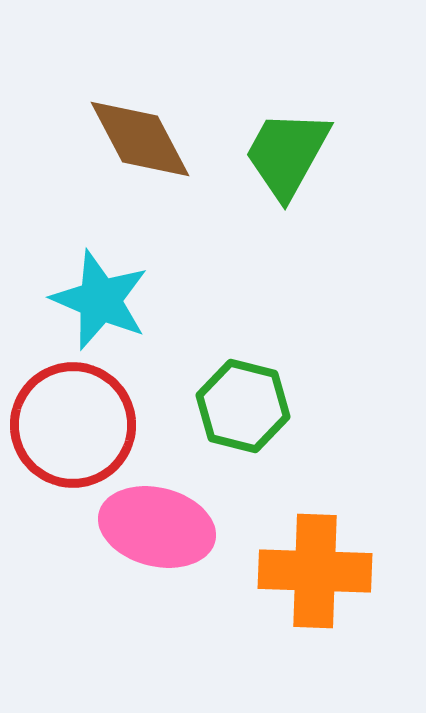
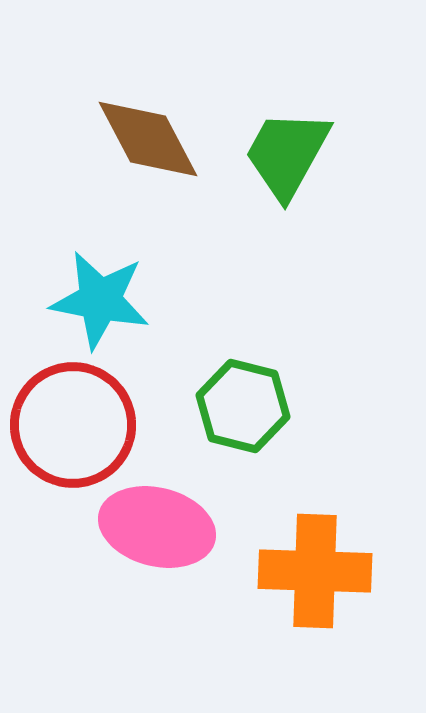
brown diamond: moved 8 px right
cyan star: rotated 12 degrees counterclockwise
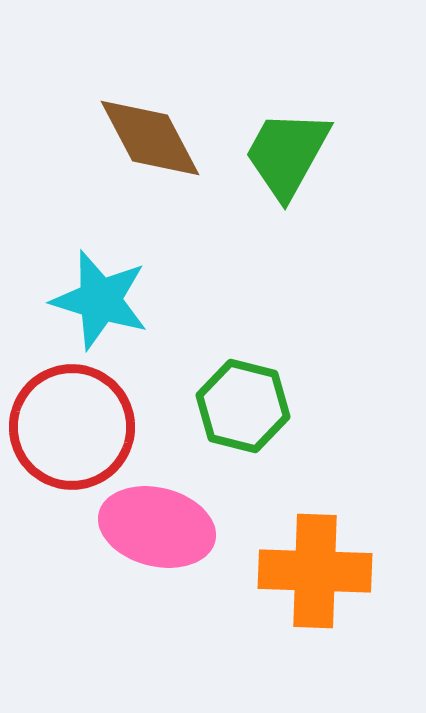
brown diamond: moved 2 px right, 1 px up
cyan star: rotated 6 degrees clockwise
red circle: moved 1 px left, 2 px down
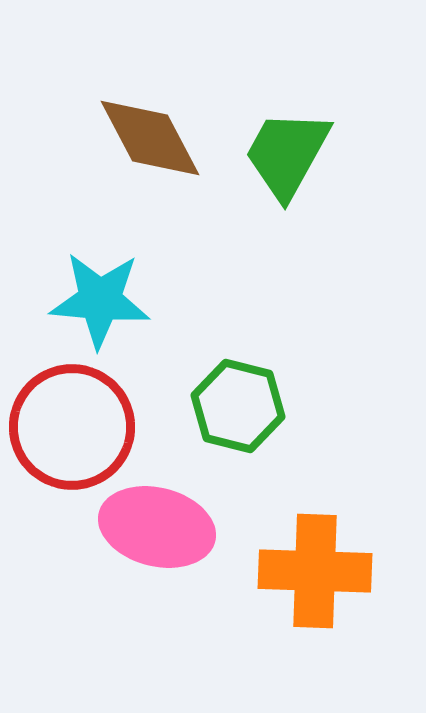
cyan star: rotated 12 degrees counterclockwise
green hexagon: moved 5 px left
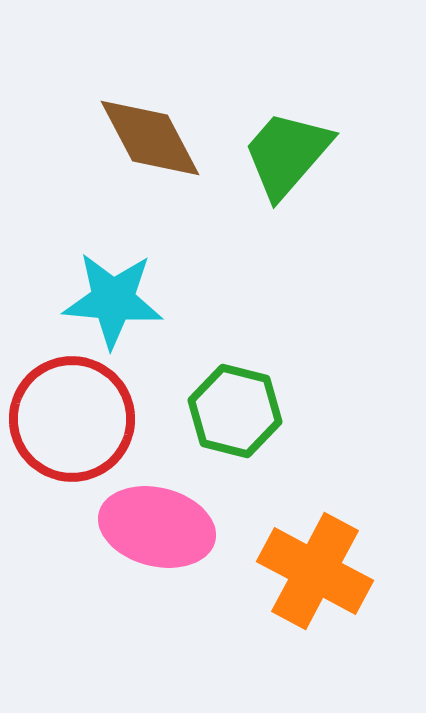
green trapezoid: rotated 12 degrees clockwise
cyan star: moved 13 px right
green hexagon: moved 3 px left, 5 px down
red circle: moved 8 px up
orange cross: rotated 26 degrees clockwise
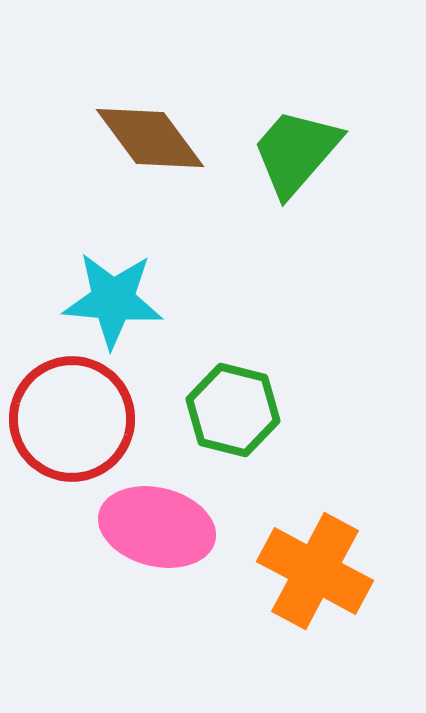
brown diamond: rotated 9 degrees counterclockwise
green trapezoid: moved 9 px right, 2 px up
green hexagon: moved 2 px left, 1 px up
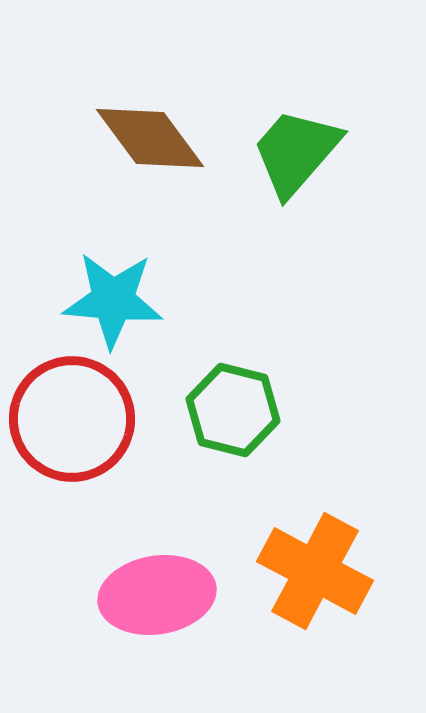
pink ellipse: moved 68 px down; rotated 23 degrees counterclockwise
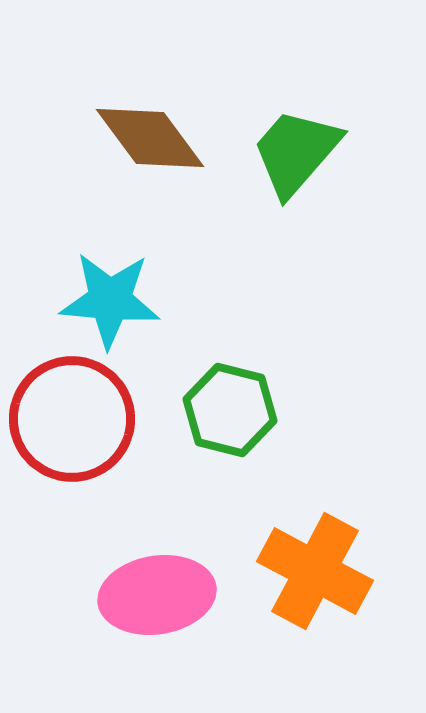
cyan star: moved 3 px left
green hexagon: moved 3 px left
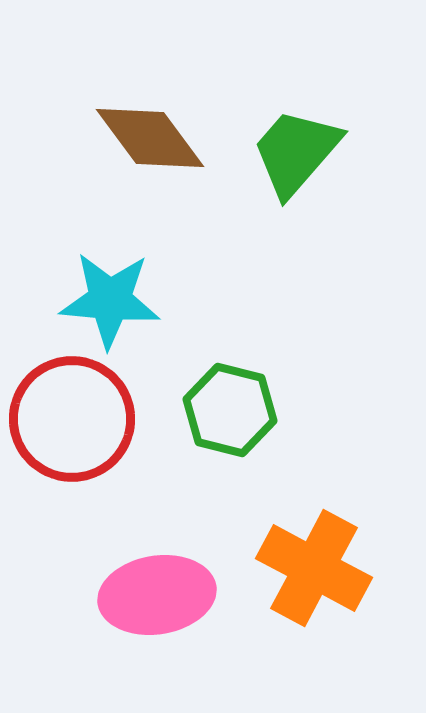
orange cross: moved 1 px left, 3 px up
